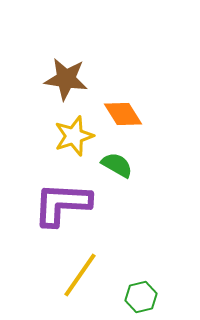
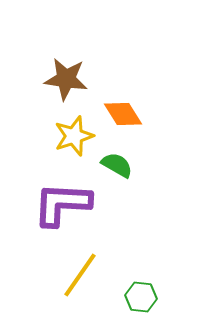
green hexagon: rotated 20 degrees clockwise
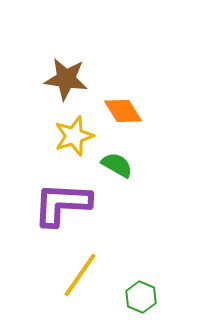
orange diamond: moved 3 px up
green hexagon: rotated 16 degrees clockwise
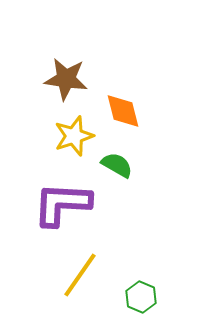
orange diamond: rotated 18 degrees clockwise
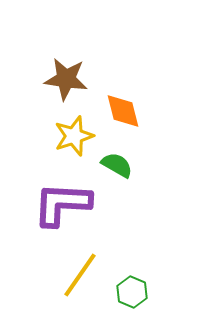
green hexagon: moved 9 px left, 5 px up
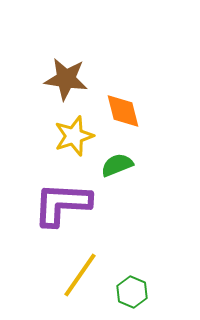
green semicircle: rotated 52 degrees counterclockwise
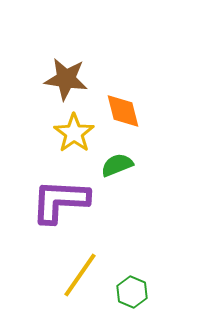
yellow star: moved 3 px up; rotated 18 degrees counterclockwise
purple L-shape: moved 2 px left, 3 px up
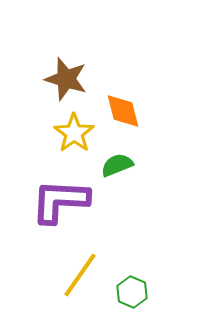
brown star: rotated 9 degrees clockwise
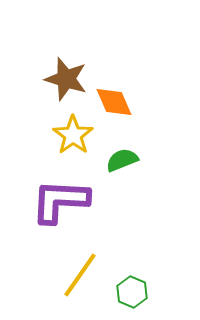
orange diamond: moved 9 px left, 9 px up; rotated 9 degrees counterclockwise
yellow star: moved 1 px left, 2 px down
green semicircle: moved 5 px right, 5 px up
